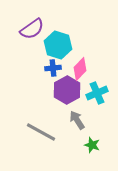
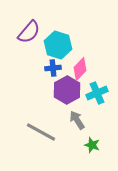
purple semicircle: moved 3 px left, 3 px down; rotated 15 degrees counterclockwise
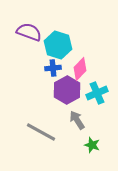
purple semicircle: rotated 110 degrees counterclockwise
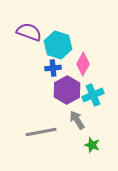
pink diamond: moved 3 px right, 5 px up; rotated 15 degrees counterclockwise
cyan cross: moved 4 px left, 2 px down
gray line: rotated 40 degrees counterclockwise
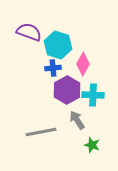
cyan cross: rotated 25 degrees clockwise
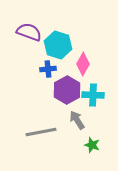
blue cross: moved 5 px left, 1 px down
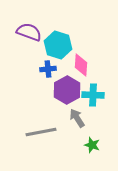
pink diamond: moved 2 px left, 1 px down; rotated 25 degrees counterclockwise
gray arrow: moved 2 px up
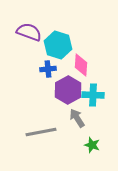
purple hexagon: moved 1 px right
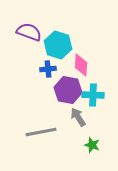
purple hexagon: rotated 20 degrees counterclockwise
gray arrow: moved 1 px right, 1 px up
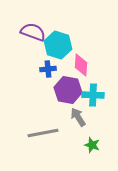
purple semicircle: moved 4 px right
gray line: moved 2 px right, 1 px down
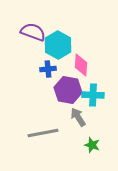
cyan hexagon: rotated 12 degrees clockwise
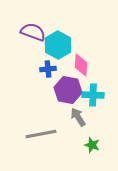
gray line: moved 2 px left, 1 px down
